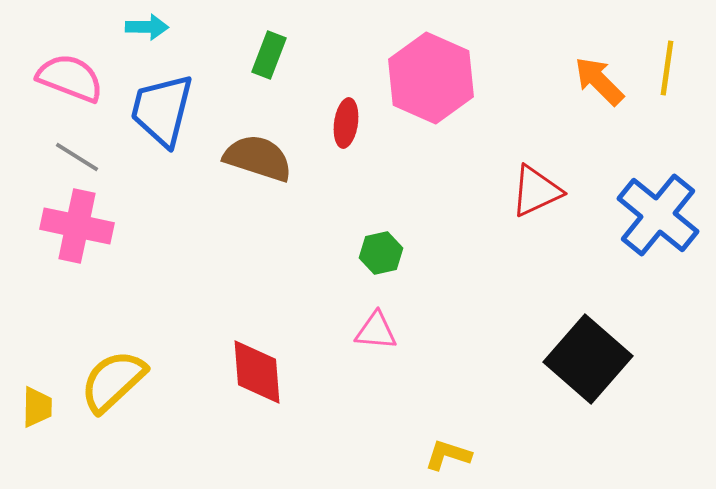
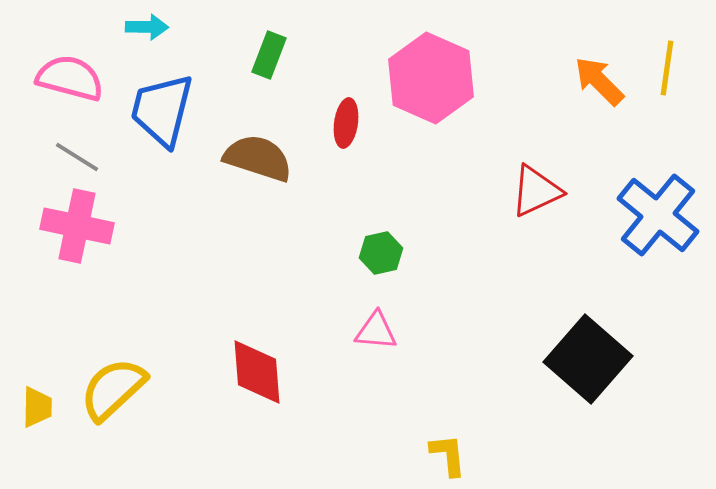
pink semicircle: rotated 6 degrees counterclockwise
yellow semicircle: moved 8 px down
yellow L-shape: rotated 66 degrees clockwise
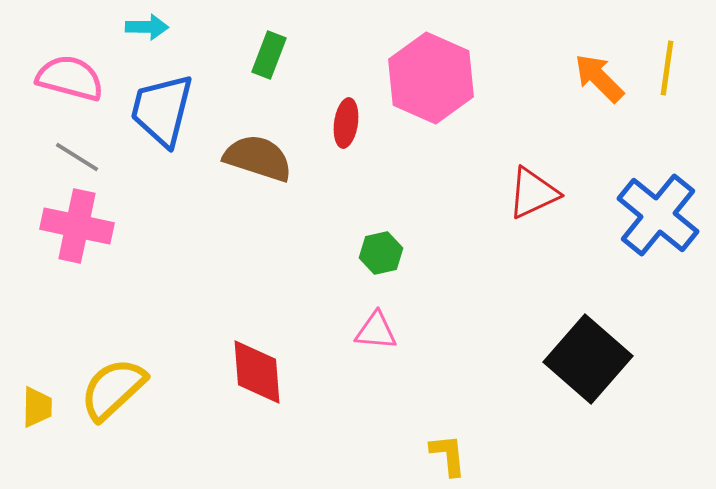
orange arrow: moved 3 px up
red triangle: moved 3 px left, 2 px down
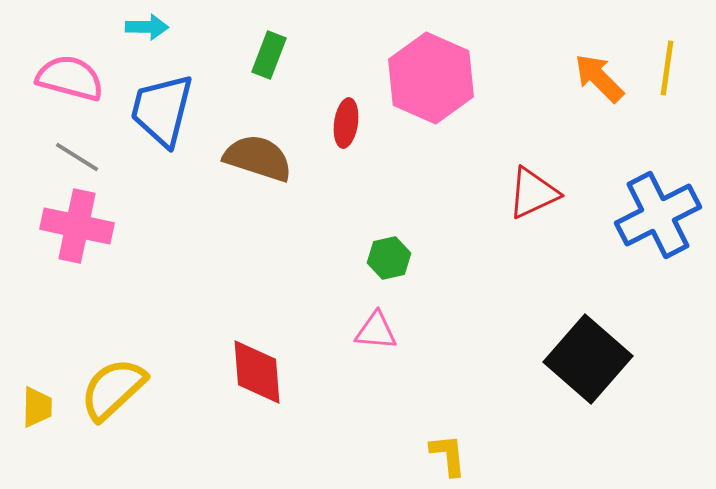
blue cross: rotated 24 degrees clockwise
green hexagon: moved 8 px right, 5 px down
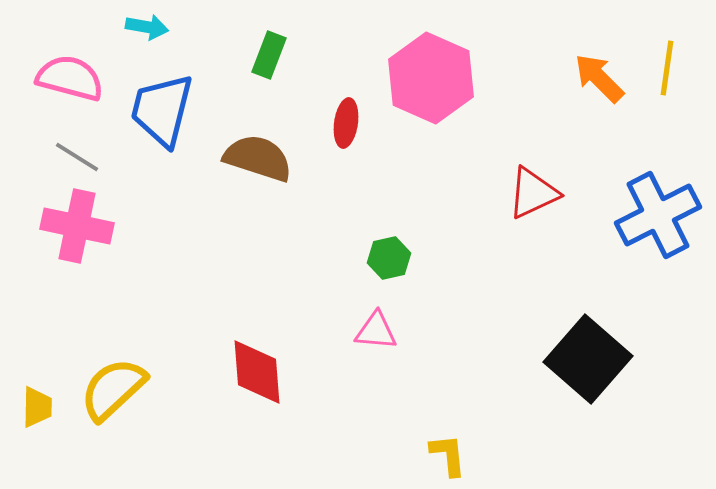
cyan arrow: rotated 9 degrees clockwise
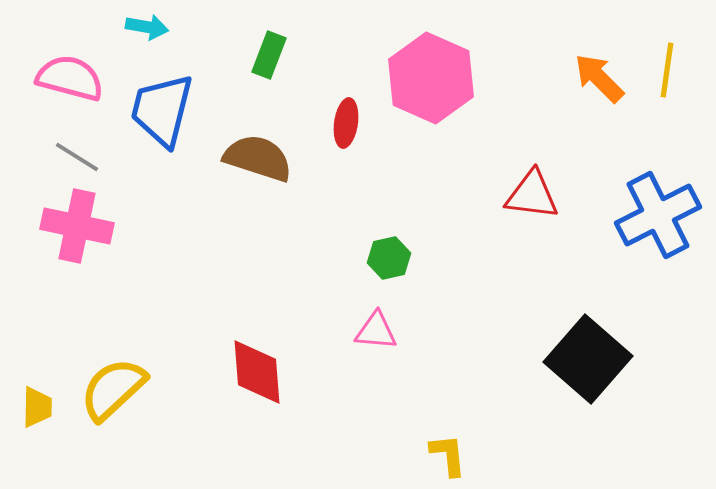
yellow line: moved 2 px down
red triangle: moved 1 px left, 2 px down; rotated 32 degrees clockwise
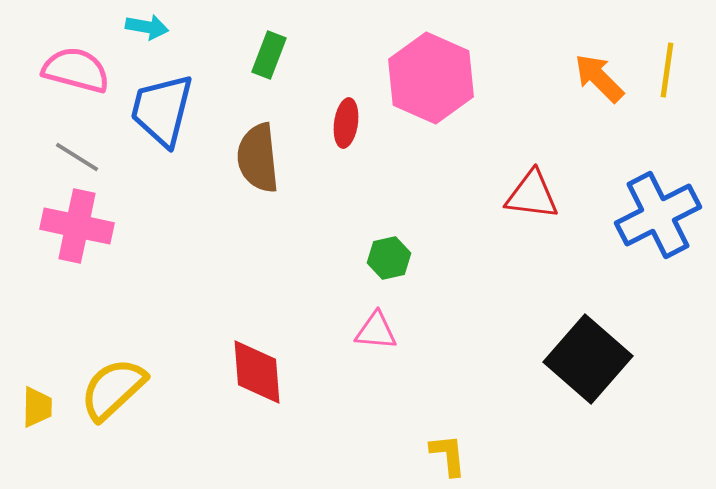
pink semicircle: moved 6 px right, 8 px up
brown semicircle: rotated 114 degrees counterclockwise
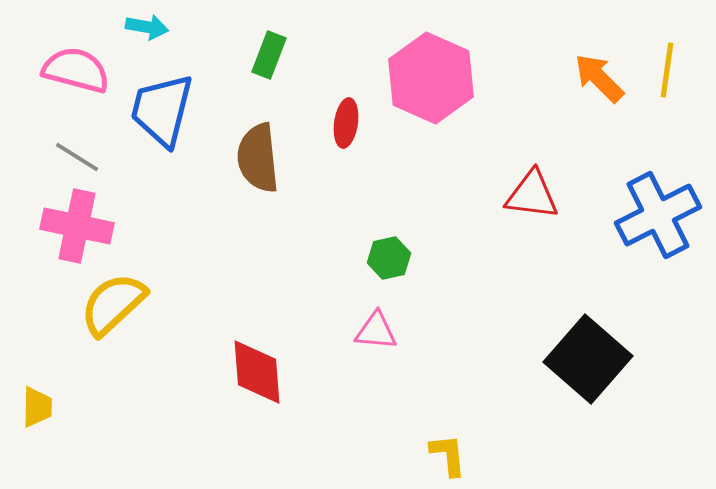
yellow semicircle: moved 85 px up
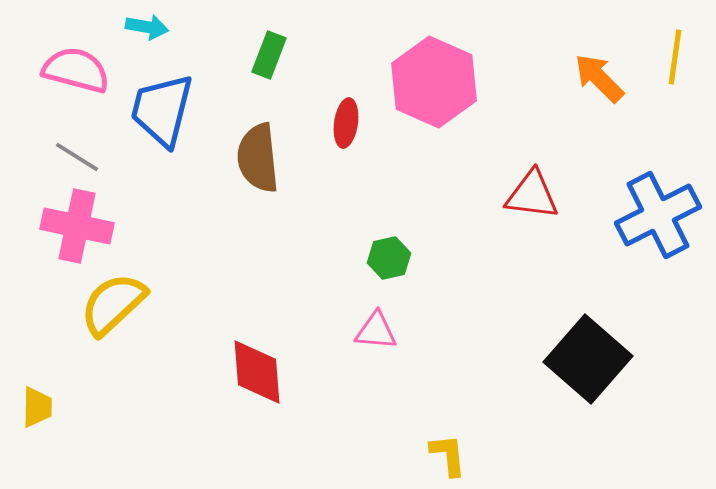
yellow line: moved 8 px right, 13 px up
pink hexagon: moved 3 px right, 4 px down
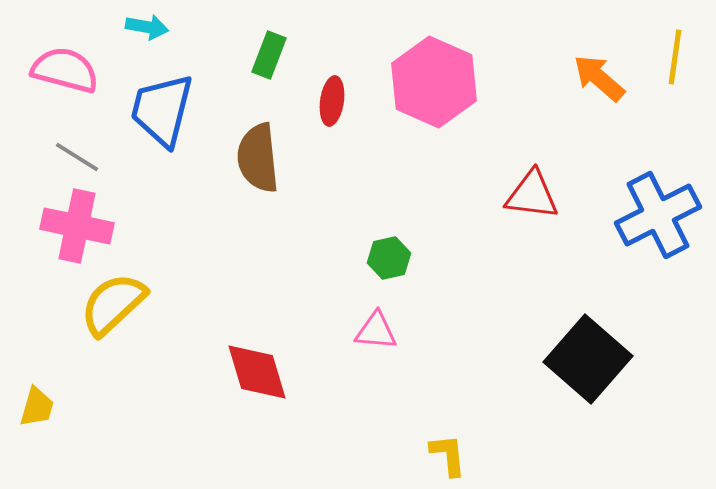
pink semicircle: moved 11 px left
orange arrow: rotated 4 degrees counterclockwise
red ellipse: moved 14 px left, 22 px up
red diamond: rotated 12 degrees counterclockwise
yellow trapezoid: rotated 15 degrees clockwise
